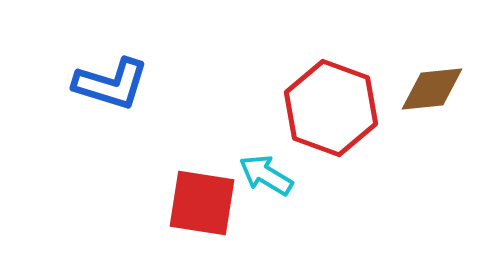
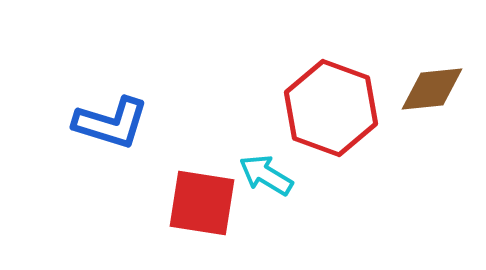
blue L-shape: moved 39 px down
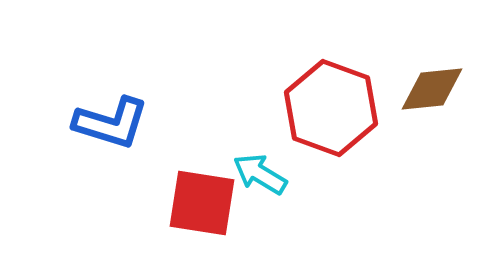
cyan arrow: moved 6 px left, 1 px up
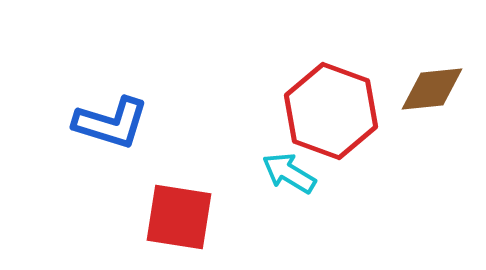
red hexagon: moved 3 px down
cyan arrow: moved 29 px right, 1 px up
red square: moved 23 px left, 14 px down
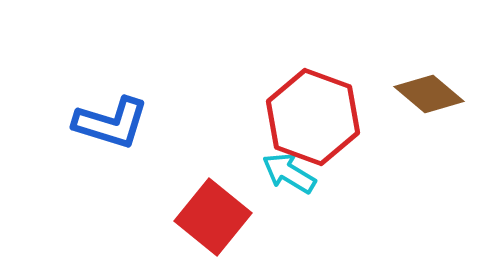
brown diamond: moved 3 px left, 5 px down; rotated 46 degrees clockwise
red hexagon: moved 18 px left, 6 px down
red square: moved 34 px right; rotated 30 degrees clockwise
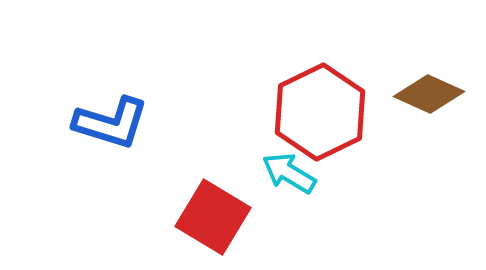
brown diamond: rotated 16 degrees counterclockwise
red hexagon: moved 7 px right, 5 px up; rotated 14 degrees clockwise
red square: rotated 8 degrees counterclockwise
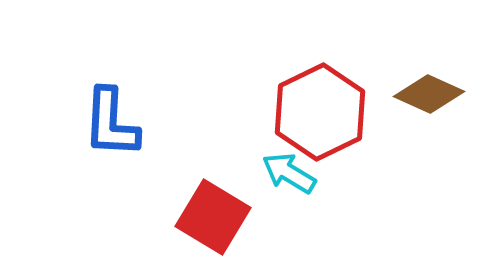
blue L-shape: rotated 76 degrees clockwise
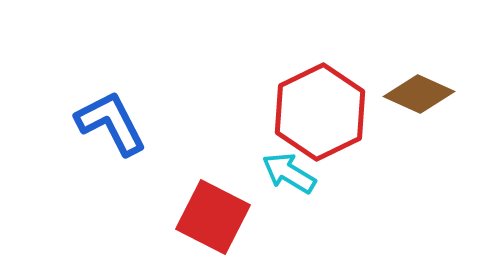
brown diamond: moved 10 px left
blue L-shape: rotated 150 degrees clockwise
red square: rotated 4 degrees counterclockwise
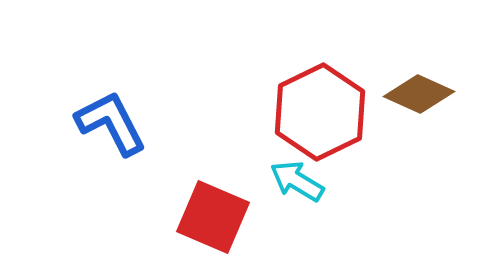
cyan arrow: moved 8 px right, 8 px down
red square: rotated 4 degrees counterclockwise
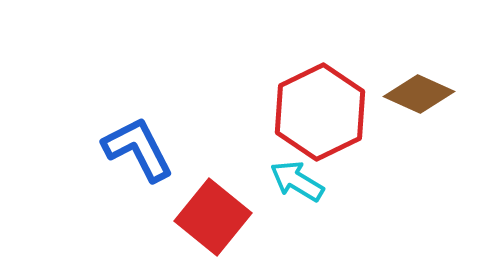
blue L-shape: moved 27 px right, 26 px down
red square: rotated 16 degrees clockwise
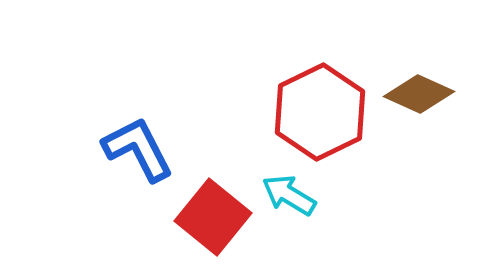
cyan arrow: moved 8 px left, 14 px down
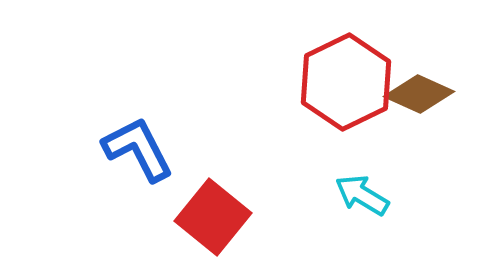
red hexagon: moved 26 px right, 30 px up
cyan arrow: moved 73 px right
